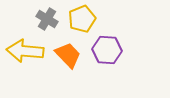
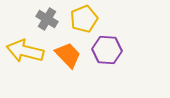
yellow pentagon: moved 2 px right
yellow arrow: rotated 9 degrees clockwise
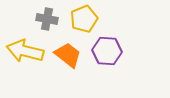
gray cross: rotated 20 degrees counterclockwise
purple hexagon: moved 1 px down
orange trapezoid: rotated 8 degrees counterclockwise
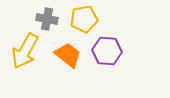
yellow pentagon: rotated 12 degrees clockwise
yellow arrow: rotated 75 degrees counterclockwise
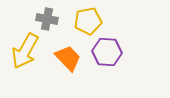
yellow pentagon: moved 4 px right, 2 px down
purple hexagon: moved 1 px down
orange trapezoid: moved 3 px down; rotated 8 degrees clockwise
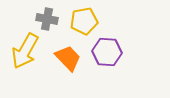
yellow pentagon: moved 4 px left
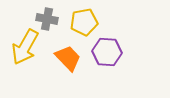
yellow pentagon: moved 1 px down
yellow arrow: moved 4 px up
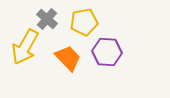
gray cross: rotated 30 degrees clockwise
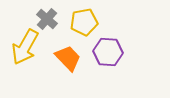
purple hexagon: moved 1 px right
